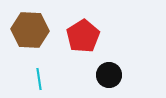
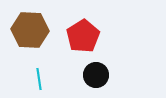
black circle: moved 13 px left
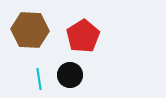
black circle: moved 26 px left
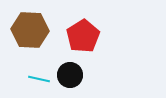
cyan line: rotated 70 degrees counterclockwise
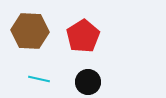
brown hexagon: moved 1 px down
black circle: moved 18 px right, 7 px down
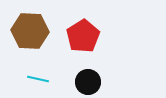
cyan line: moved 1 px left
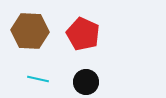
red pentagon: moved 2 px up; rotated 16 degrees counterclockwise
black circle: moved 2 px left
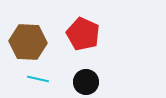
brown hexagon: moved 2 px left, 11 px down
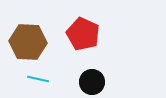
black circle: moved 6 px right
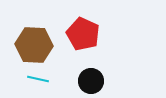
brown hexagon: moved 6 px right, 3 px down
black circle: moved 1 px left, 1 px up
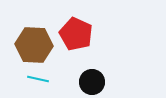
red pentagon: moved 7 px left
black circle: moved 1 px right, 1 px down
